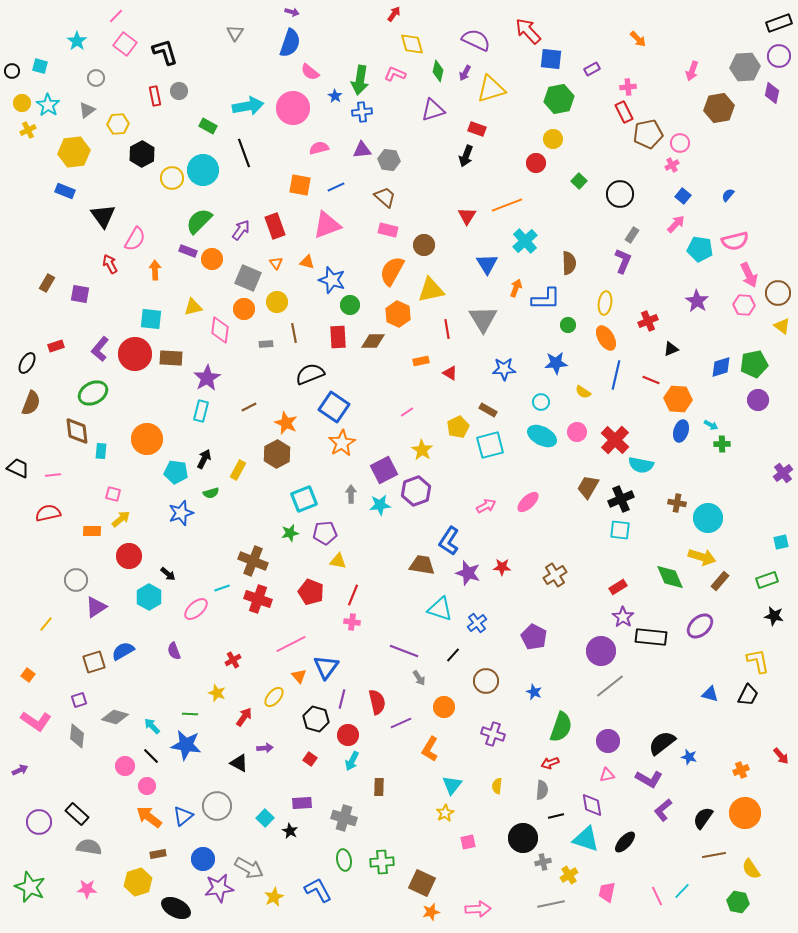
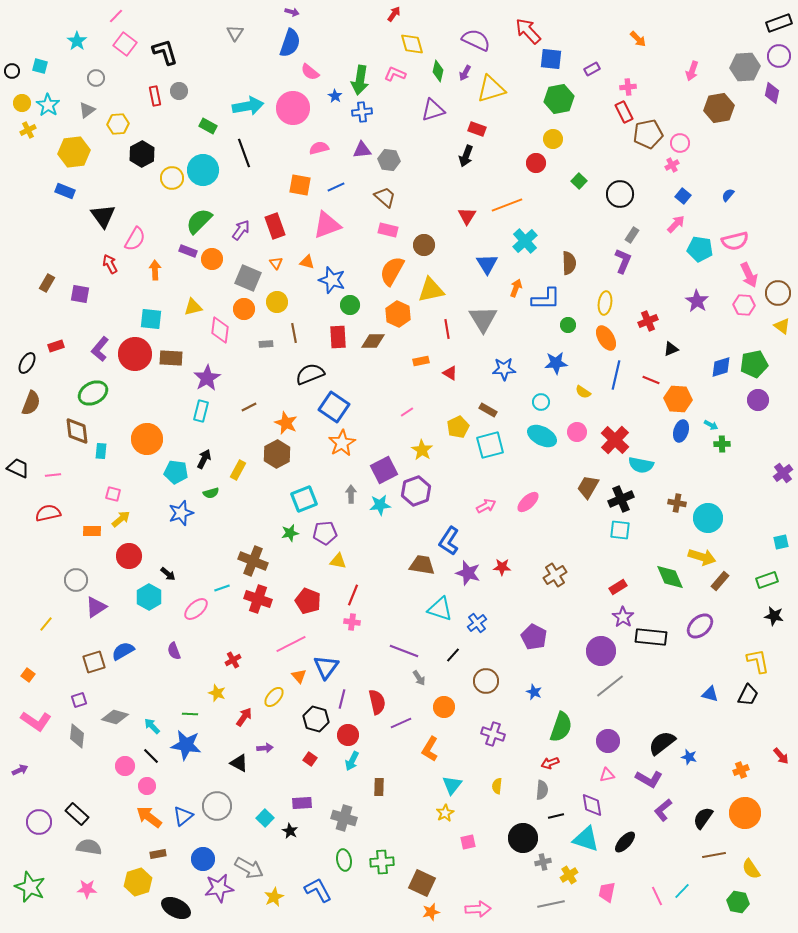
red pentagon at (311, 592): moved 3 px left, 9 px down
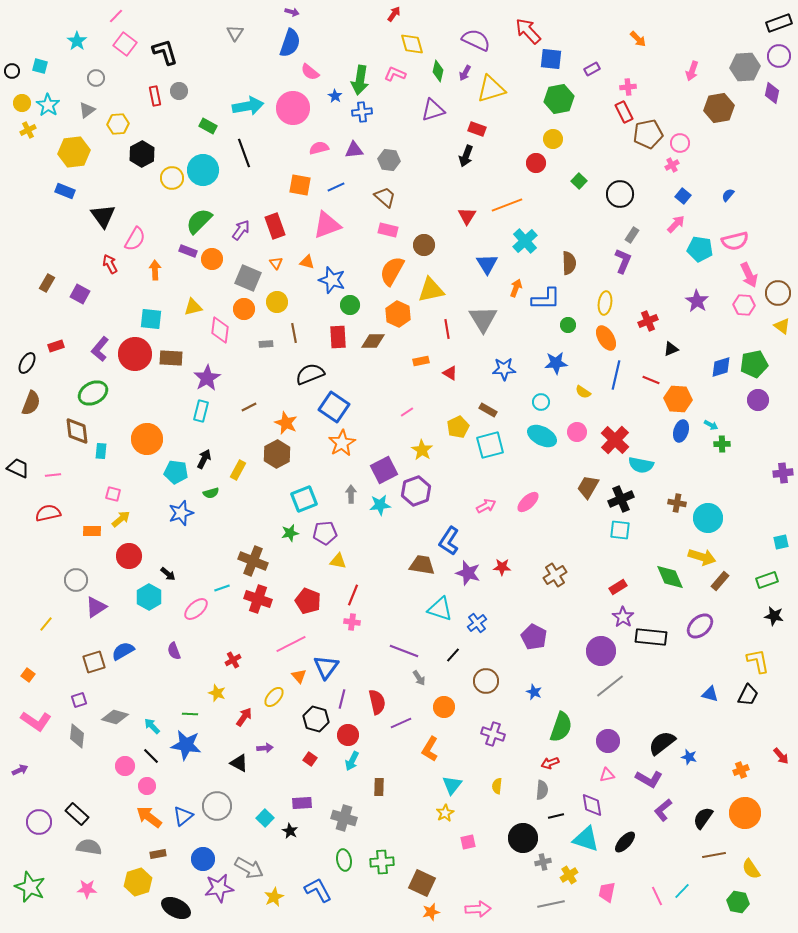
purple triangle at (362, 150): moved 8 px left
purple square at (80, 294): rotated 18 degrees clockwise
purple cross at (783, 473): rotated 30 degrees clockwise
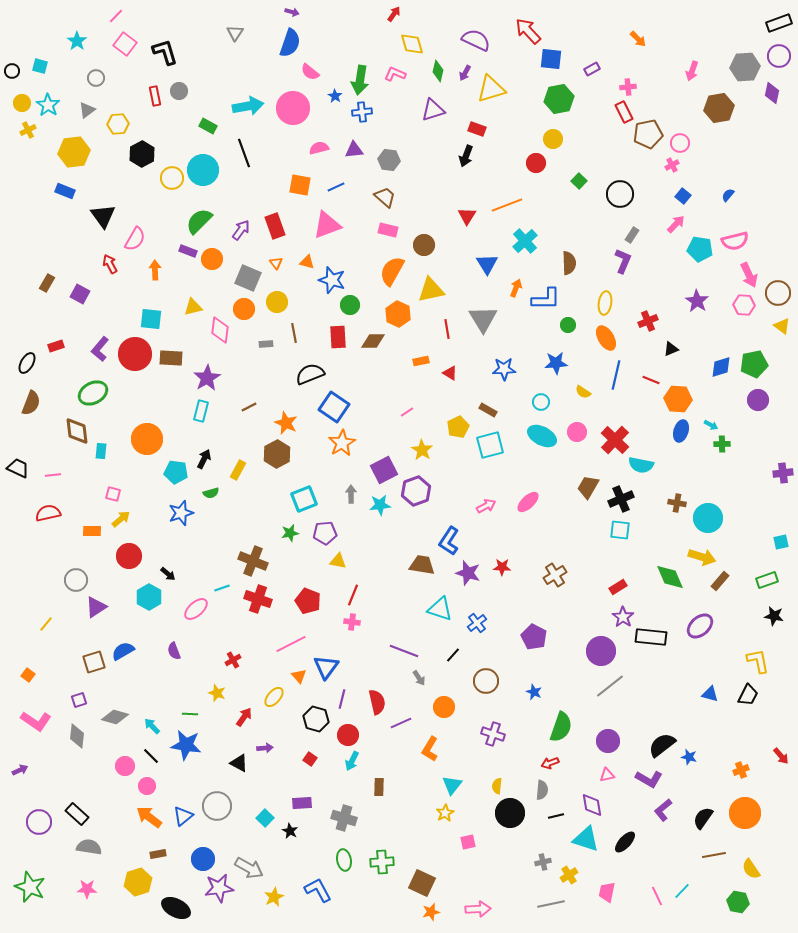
black semicircle at (662, 743): moved 2 px down
black circle at (523, 838): moved 13 px left, 25 px up
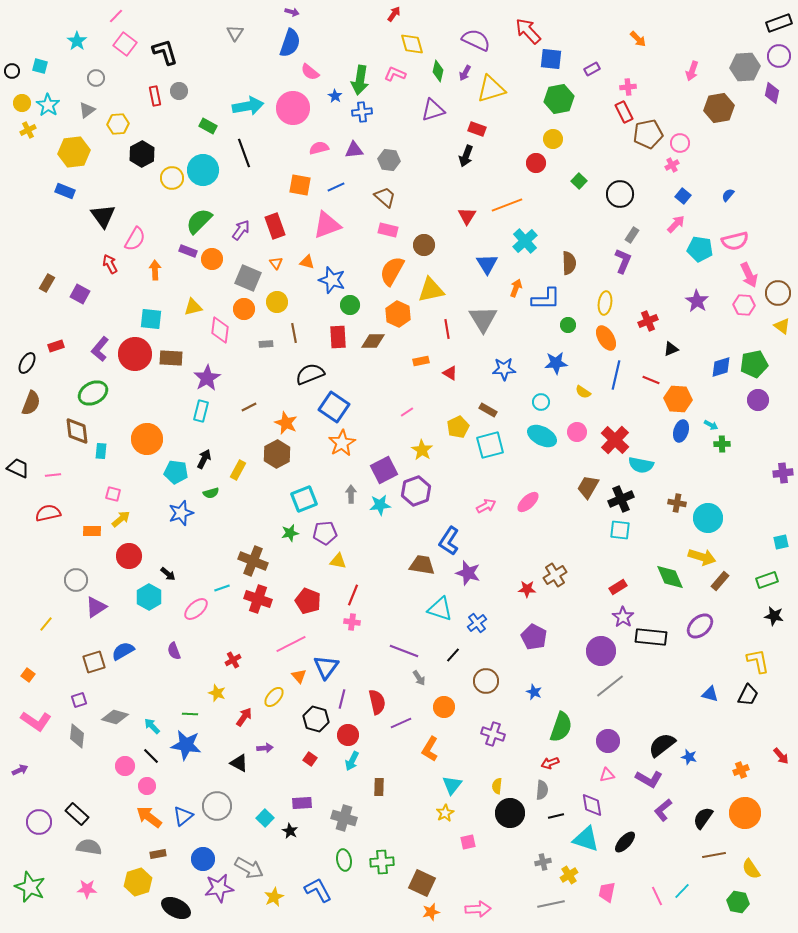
red star at (502, 567): moved 25 px right, 22 px down
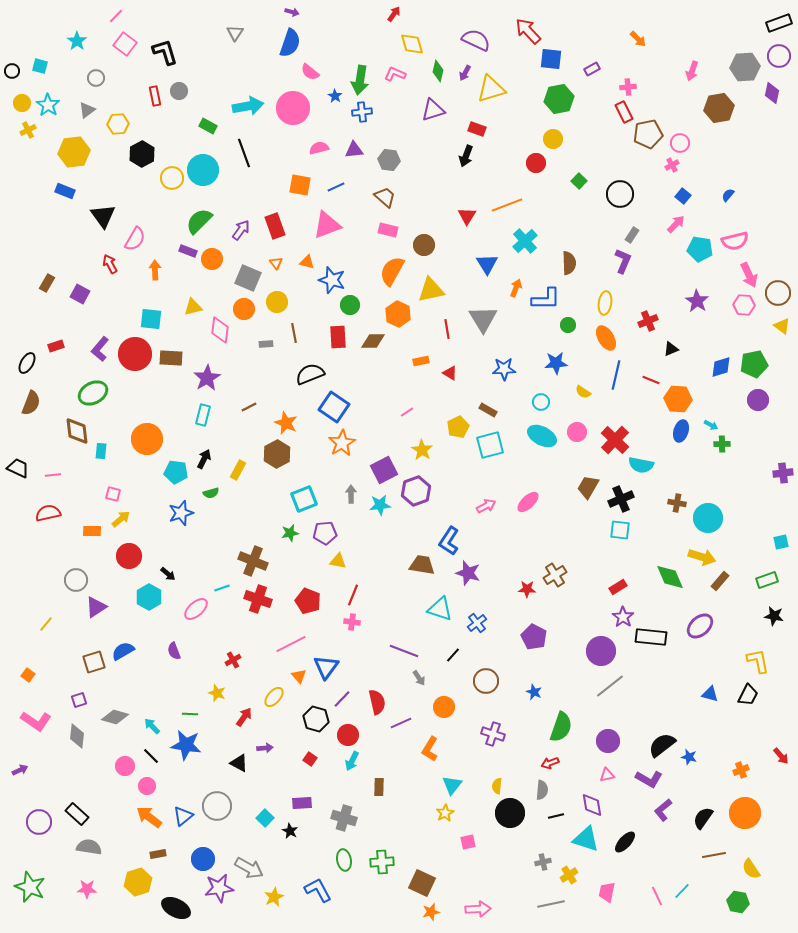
cyan rectangle at (201, 411): moved 2 px right, 4 px down
purple line at (342, 699): rotated 30 degrees clockwise
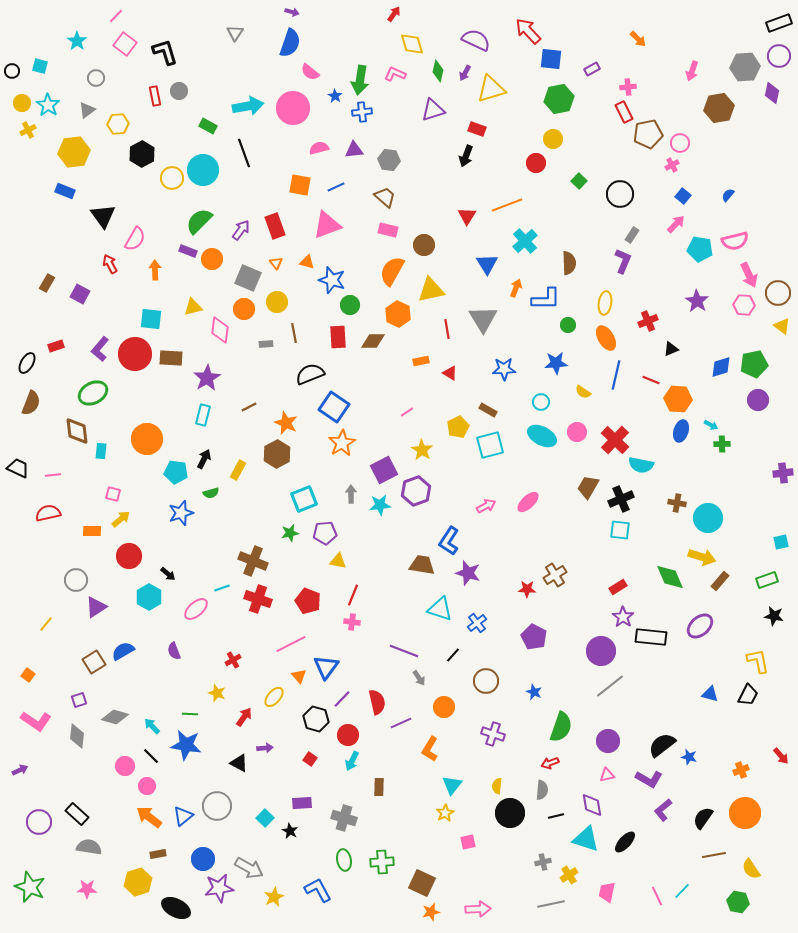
brown square at (94, 662): rotated 15 degrees counterclockwise
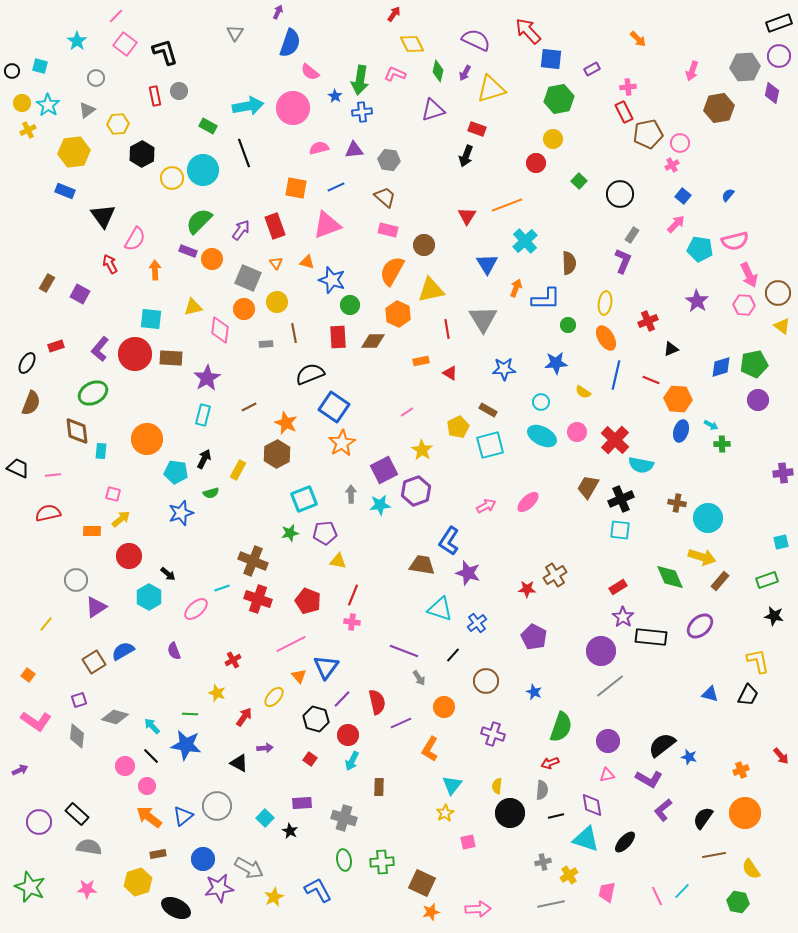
purple arrow at (292, 12): moved 14 px left; rotated 80 degrees counterclockwise
yellow diamond at (412, 44): rotated 10 degrees counterclockwise
orange square at (300, 185): moved 4 px left, 3 px down
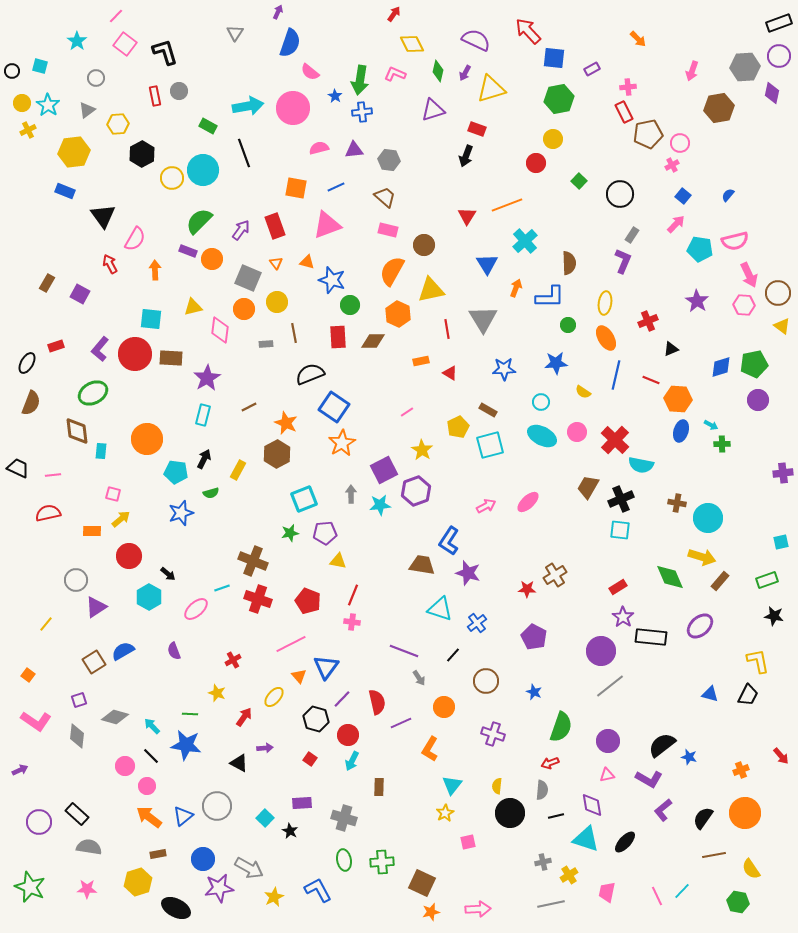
blue square at (551, 59): moved 3 px right, 1 px up
blue L-shape at (546, 299): moved 4 px right, 2 px up
